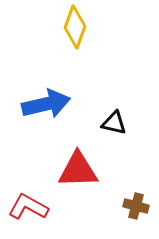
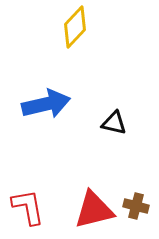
yellow diamond: rotated 24 degrees clockwise
red triangle: moved 16 px right, 40 px down; rotated 12 degrees counterclockwise
red L-shape: rotated 51 degrees clockwise
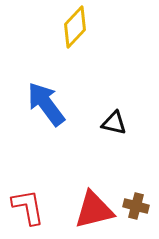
blue arrow: rotated 114 degrees counterclockwise
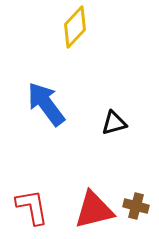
black triangle: rotated 28 degrees counterclockwise
red L-shape: moved 4 px right
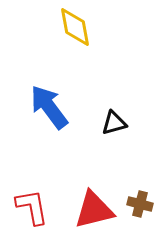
yellow diamond: rotated 54 degrees counterclockwise
blue arrow: moved 3 px right, 3 px down
brown cross: moved 4 px right, 2 px up
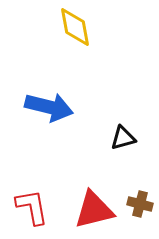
blue arrow: rotated 141 degrees clockwise
black triangle: moved 9 px right, 15 px down
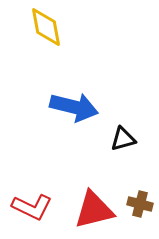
yellow diamond: moved 29 px left
blue arrow: moved 25 px right
black triangle: moved 1 px down
red L-shape: rotated 126 degrees clockwise
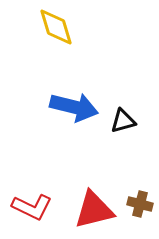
yellow diamond: moved 10 px right; rotated 6 degrees counterclockwise
black triangle: moved 18 px up
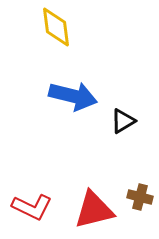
yellow diamond: rotated 9 degrees clockwise
blue arrow: moved 1 px left, 11 px up
black triangle: rotated 16 degrees counterclockwise
brown cross: moved 7 px up
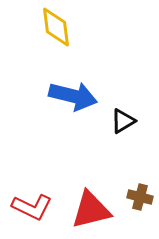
red triangle: moved 3 px left
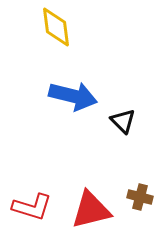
black triangle: rotated 44 degrees counterclockwise
red L-shape: rotated 9 degrees counterclockwise
